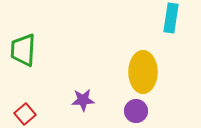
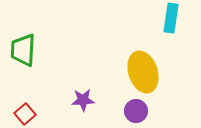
yellow ellipse: rotated 18 degrees counterclockwise
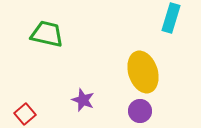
cyan rectangle: rotated 8 degrees clockwise
green trapezoid: moved 24 px right, 16 px up; rotated 100 degrees clockwise
purple star: rotated 25 degrees clockwise
purple circle: moved 4 px right
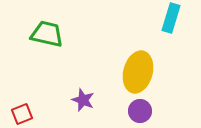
yellow ellipse: moved 5 px left; rotated 33 degrees clockwise
red square: moved 3 px left; rotated 20 degrees clockwise
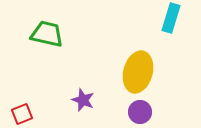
purple circle: moved 1 px down
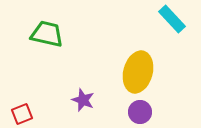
cyan rectangle: moved 1 px right, 1 px down; rotated 60 degrees counterclockwise
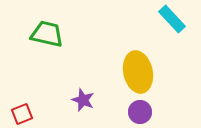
yellow ellipse: rotated 27 degrees counterclockwise
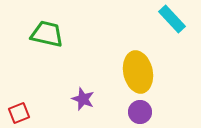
purple star: moved 1 px up
red square: moved 3 px left, 1 px up
